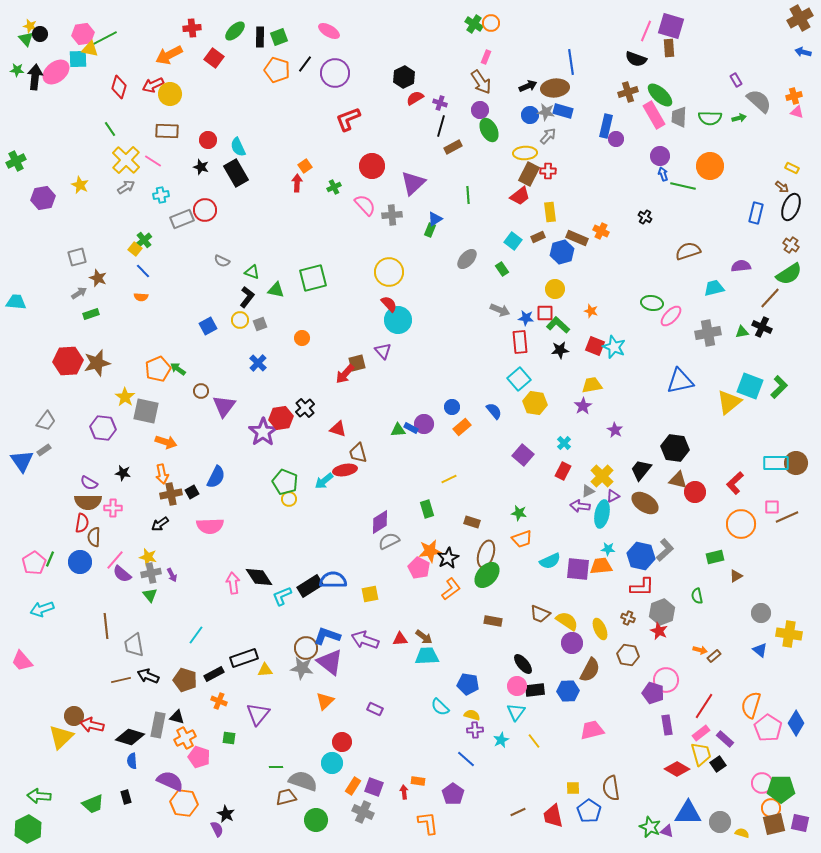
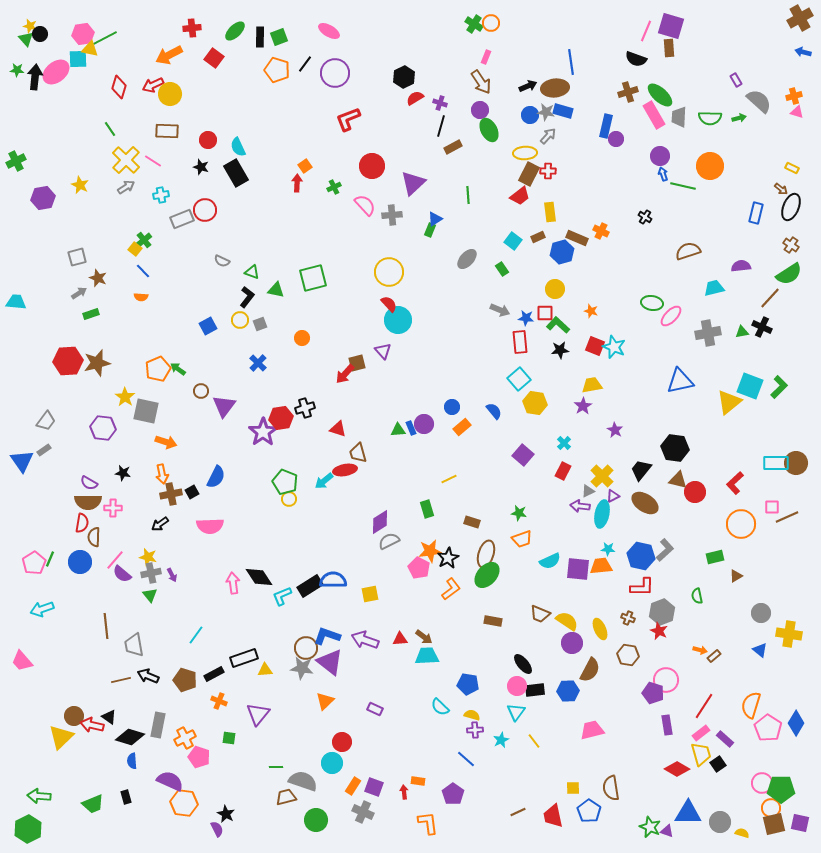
brown arrow at (782, 187): moved 1 px left, 2 px down
black cross at (305, 408): rotated 24 degrees clockwise
blue rectangle at (411, 428): rotated 40 degrees clockwise
black triangle at (177, 717): moved 68 px left; rotated 21 degrees clockwise
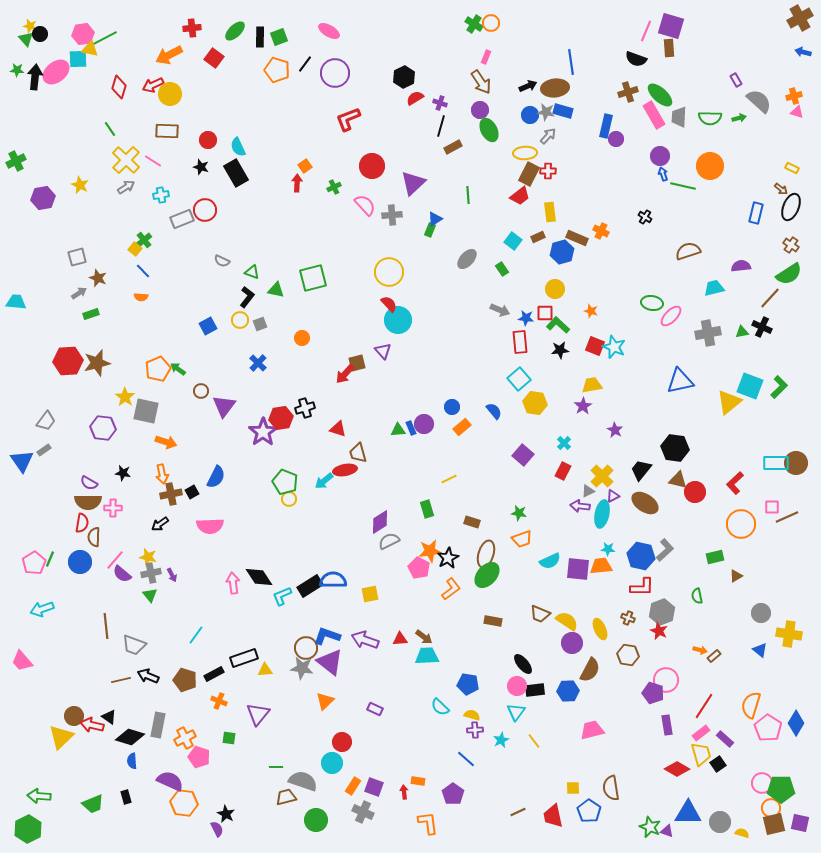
gray trapezoid at (134, 645): rotated 60 degrees counterclockwise
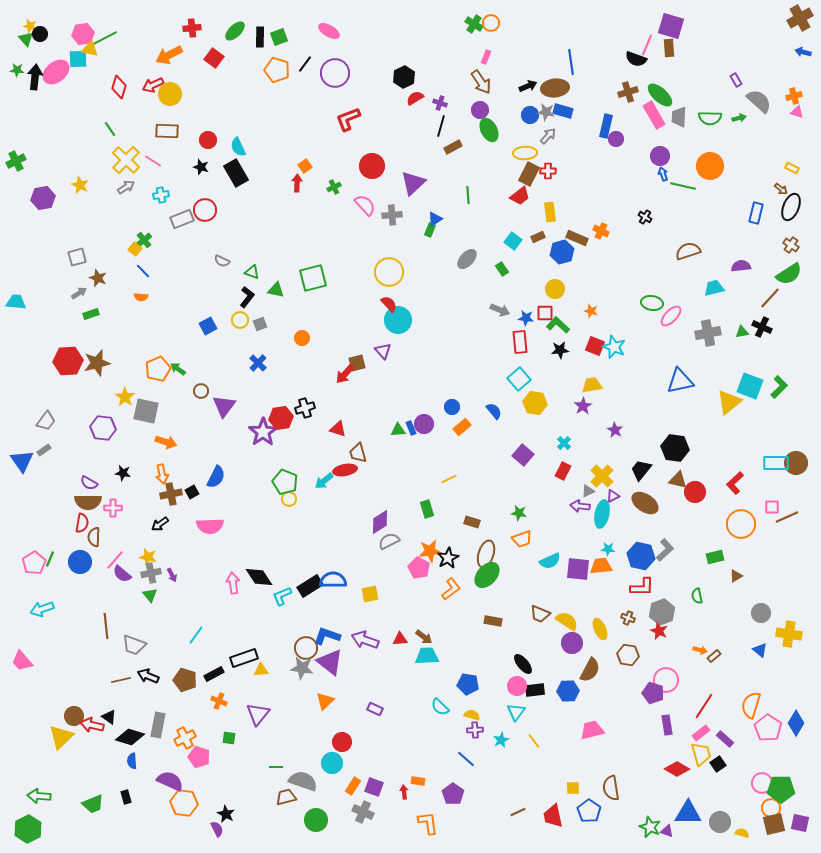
pink line at (646, 31): moved 1 px right, 14 px down
yellow triangle at (265, 670): moved 4 px left
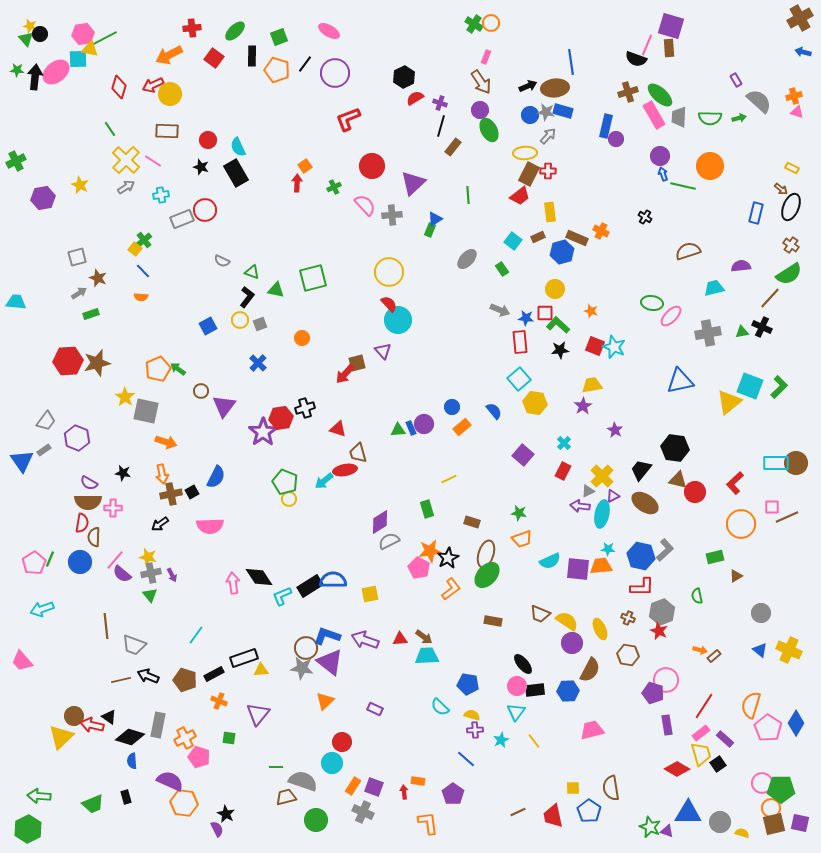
black rectangle at (260, 37): moved 8 px left, 19 px down
brown rectangle at (453, 147): rotated 24 degrees counterclockwise
purple hexagon at (103, 428): moved 26 px left, 10 px down; rotated 15 degrees clockwise
yellow cross at (789, 634): moved 16 px down; rotated 15 degrees clockwise
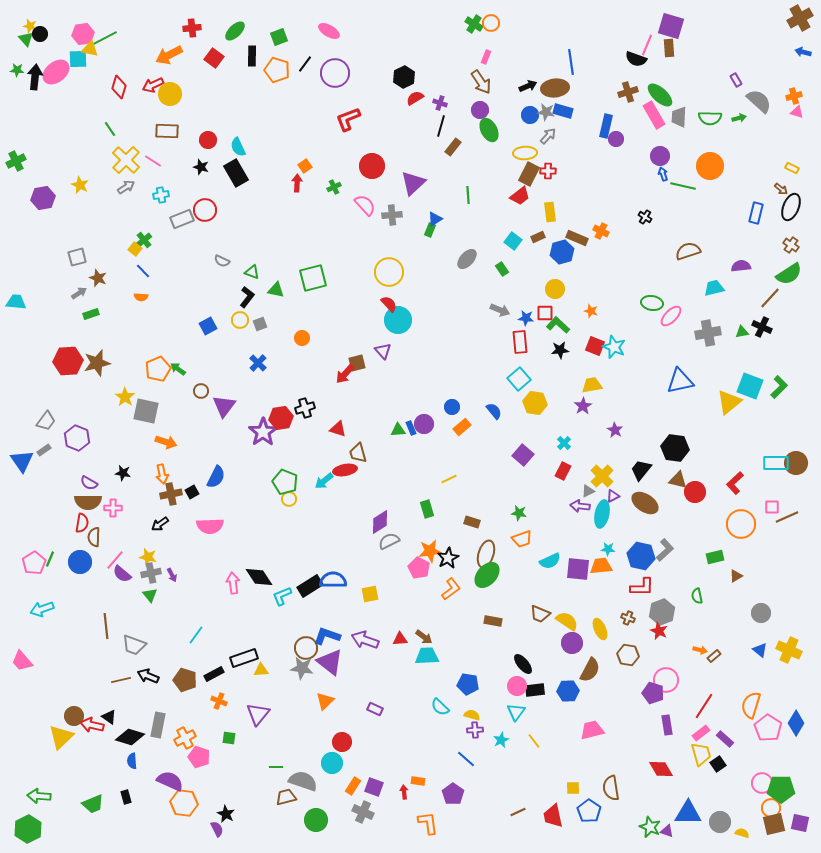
red diamond at (677, 769): moved 16 px left; rotated 30 degrees clockwise
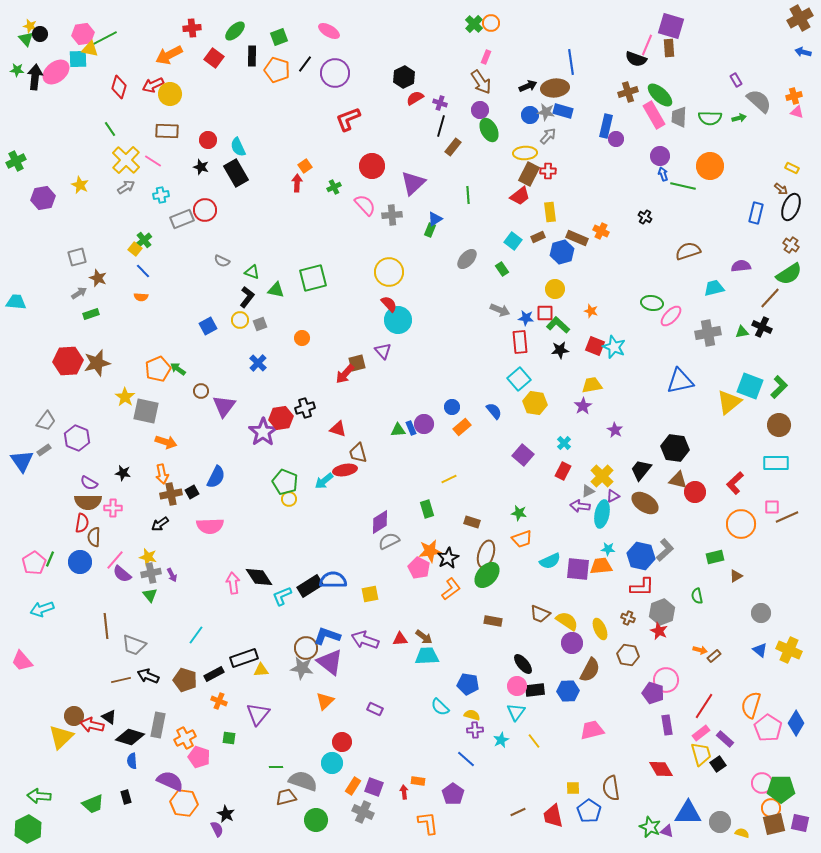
green cross at (474, 24): rotated 12 degrees clockwise
brown circle at (796, 463): moved 17 px left, 38 px up
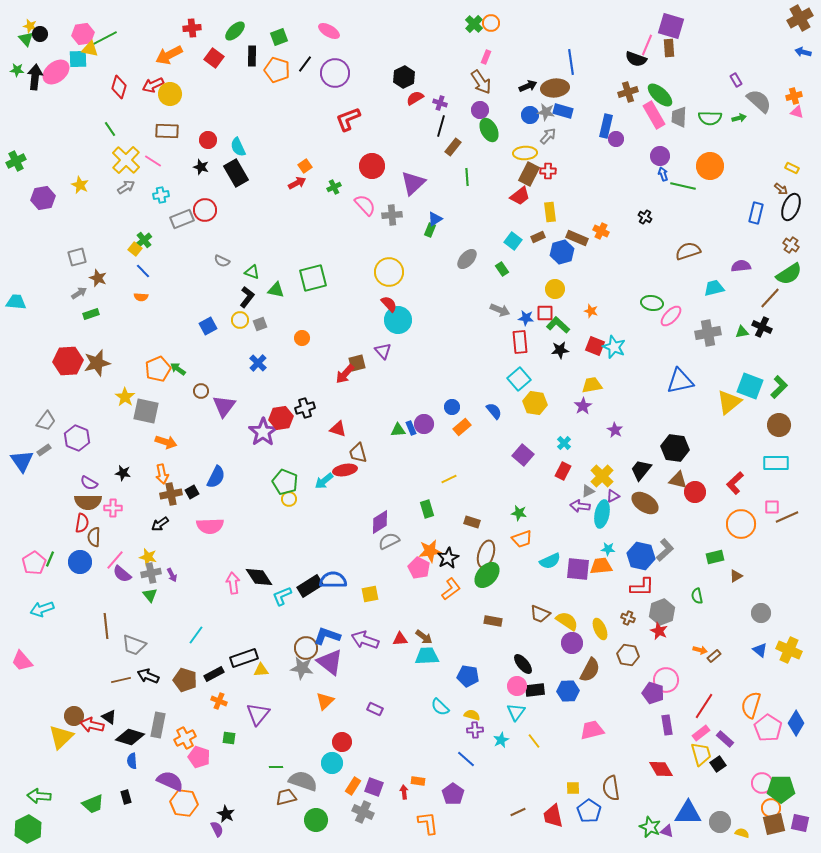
red arrow at (297, 183): rotated 60 degrees clockwise
green line at (468, 195): moved 1 px left, 18 px up
blue pentagon at (468, 684): moved 8 px up
